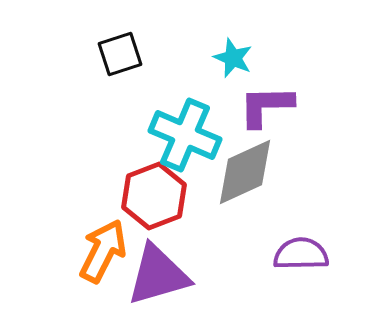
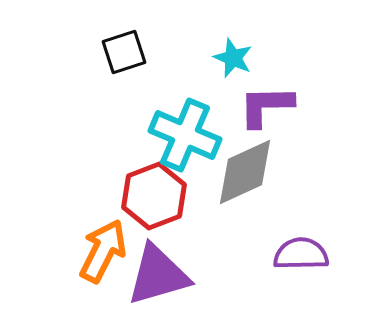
black square: moved 4 px right, 2 px up
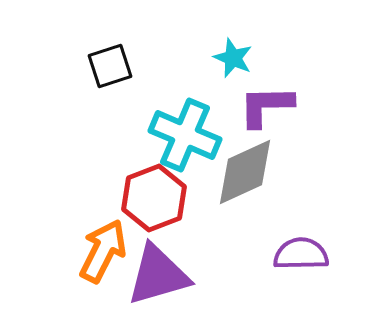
black square: moved 14 px left, 14 px down
red hexagon: moved 2 px down
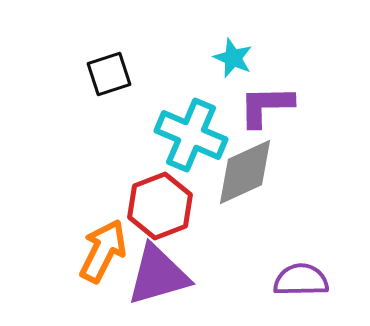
black square: moved 1 px left, 8 px down
cyan cross: moved 6 px right
red hexagon: moved 6 px right, 8 px down
purple semicircle: moved 26 px down
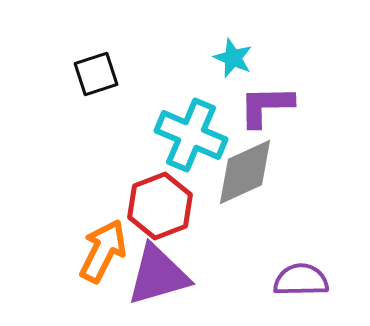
black square: moved 13 px left
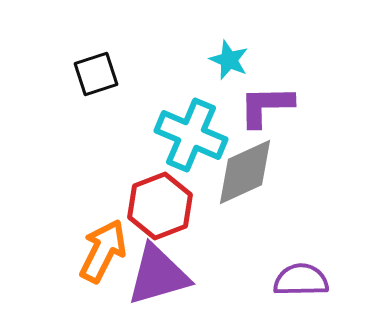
cyan star: moved 4 px left, 2 px down
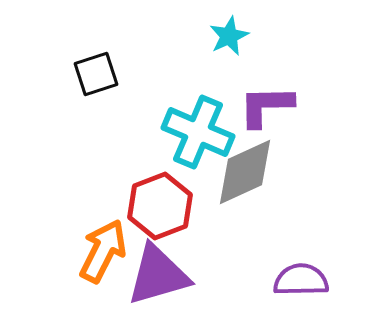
cyan star: moved 24 px up; rotated 24 degrees clockwise
cyan cross: moved 7 px right, 3 px up
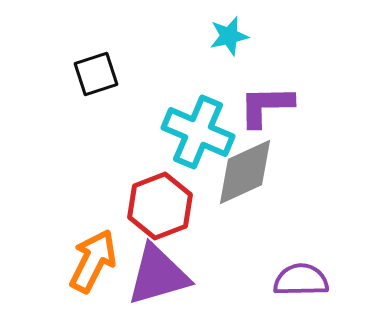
cyan star: rotated 12 degrees clockwise
orange arrow: moved 10 px left, 10 px down
